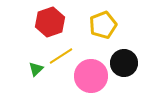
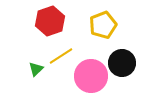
red hexagon: moved 1 px up
black circle: moved 2 px left
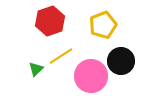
black circle: moved 1 px left, 2 px up
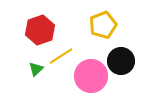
red hexagon: moved 10 px left, 9 px down
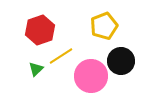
yellow pentagon: moved 1 px right, 1 px down
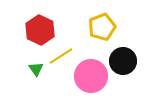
yellow pentagon: moved 2 px left, 1 px down
red hexagon: rotated 16 degrees counterclockwise
black circle: moved 2 px right
green triangle: rotated 21 degrees counterclockwise
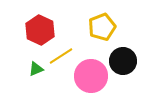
green triangle: rotated 42 degrees clockwise
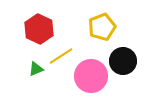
red hexagon: moved 1 px left, 1 px up
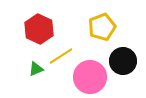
pink circle: moved 1 px left, 1 px down
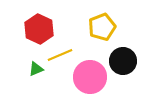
yellow line: moved 1 px left, 1 px up; rotated 10 degrees clockwise
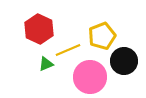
yellow pentagon: moved 9 px down
yellow line: moved 8 px right, 5 px up
black circle: moved 1 px right
green triangle: moved 10 px right, 5 px up
